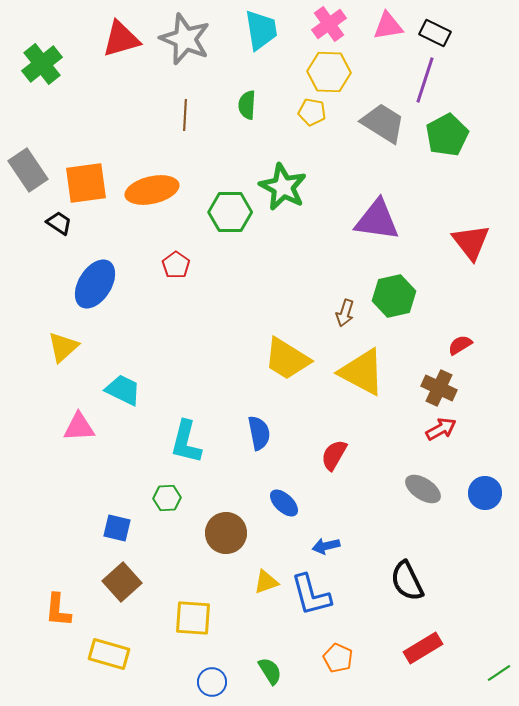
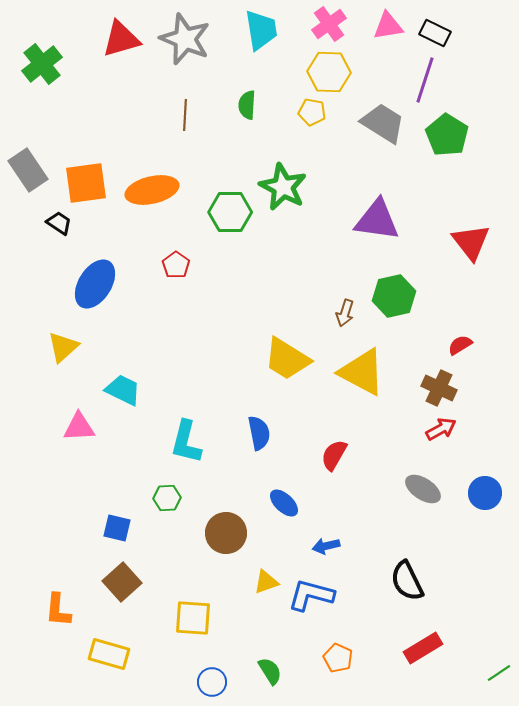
green pentagon at (447, 135): rotated 12 degrees counterclockwise
blue L-shape at (311, 595): rotated 120 degrees clockwise
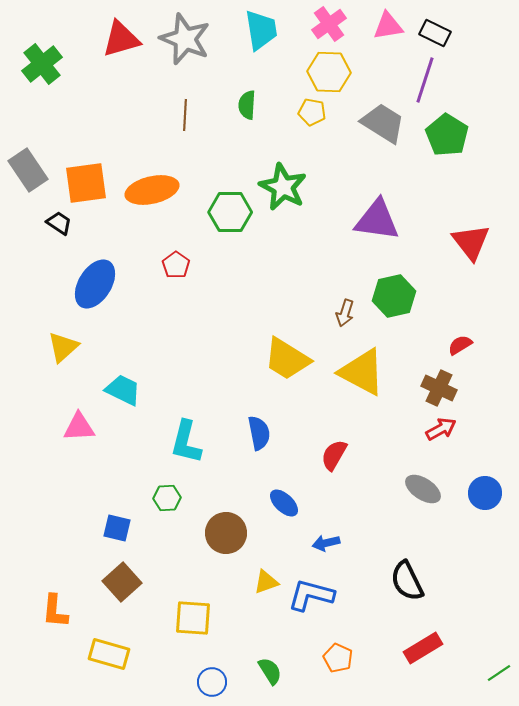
blue arrow at (326, 546): moved 3 px up
orange L-shape at (58, 610): moved 3 px left, 1 px down
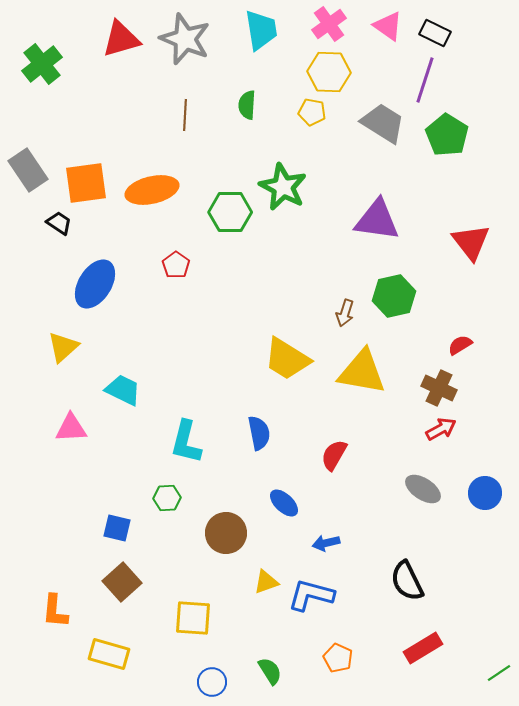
pink triangle at (388, 26): rotated 44 degrees clockwise
yellow triangle at (362, 372): rotated 18 degrees counterclockwise
pink triangle at (79, 427): moved 8 px left, 1 px down
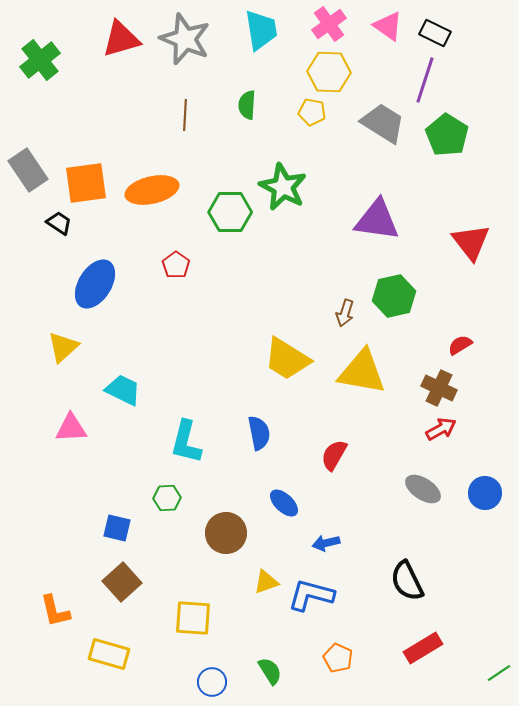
green cross at (42, 64): moved 2 px left, 4 px up
orange L-shape at (55, 611): rotated 18 degrees counterclockwise
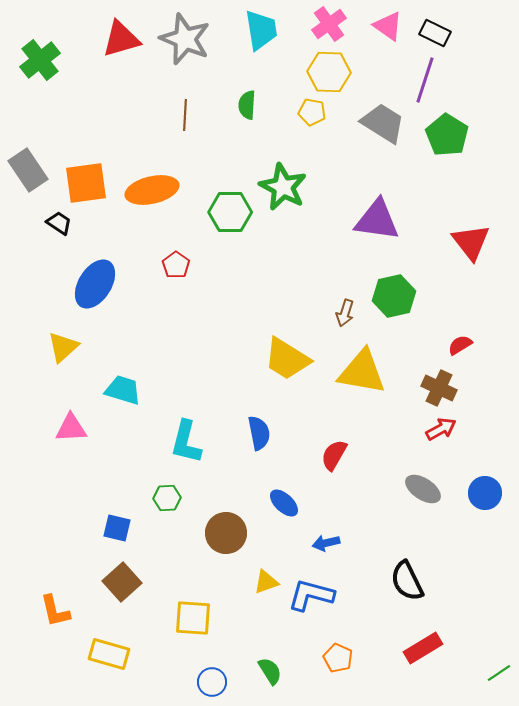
cyan trapezoid at (123, 390): rotated 9 degrees counterclockwise
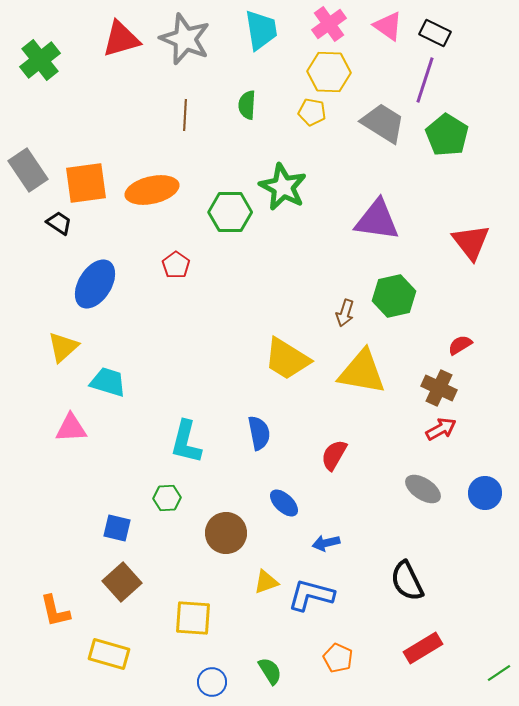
cyan trapezoid at (123, 390): moved 15 px left, 8 px up
